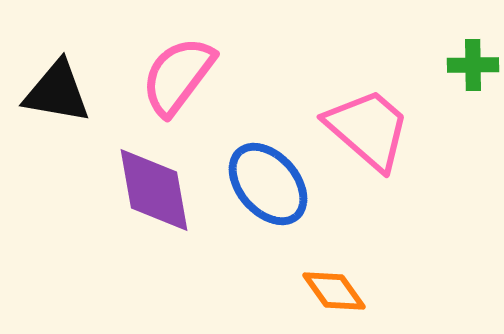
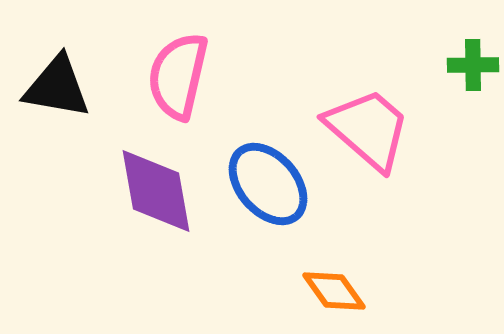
pink semicircle: rotated 24 degrees counterclockwise
black triangle: moved 5 px up
purple diamond: moved 2 px right, 1 px down
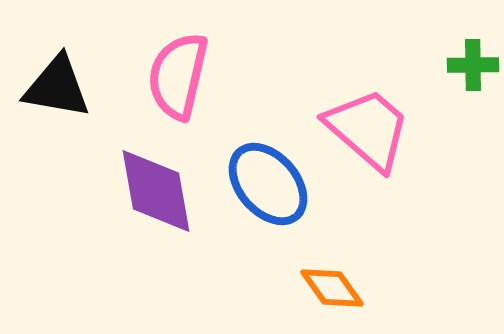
orange diamond: moved 2 px left, 3 px up
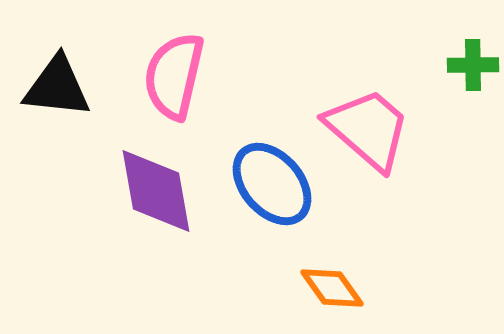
pink semicircle: moved 4 px left
black triangle: rotated 4 degrees counterclockwise
blue ellipse: moved 4 px right
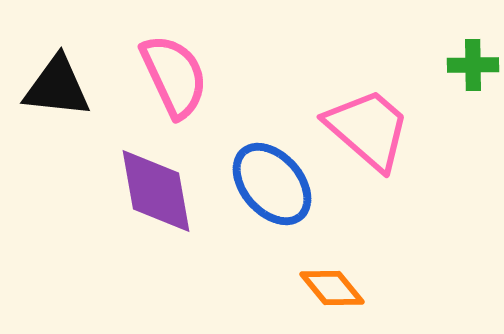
pink semicircle: rotated 142 degrees clockwise
orange diamond: rotated 4 degrees counterclockwise
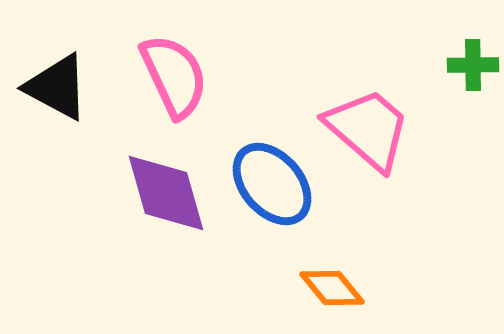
black triangle: rotated 22 degrees clockwise
purple diamond: moved 10 px right, 2 px down; rotated 6 degrees counterclockwise
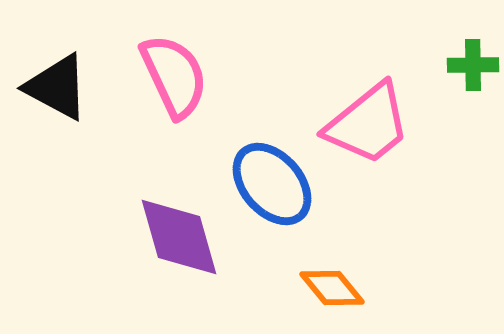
pink trapezoid: moved 5 px up; rotated 100 degrees clockwise
purple diamond: moved 13 px right, 44 px down
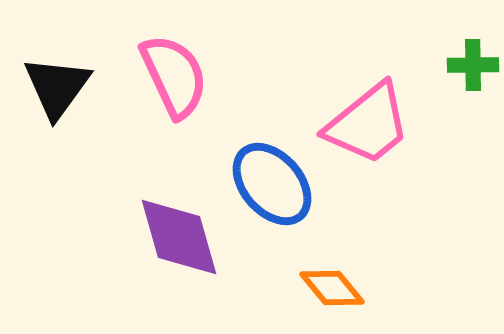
black triangle: rotated 38 degrees clockwise
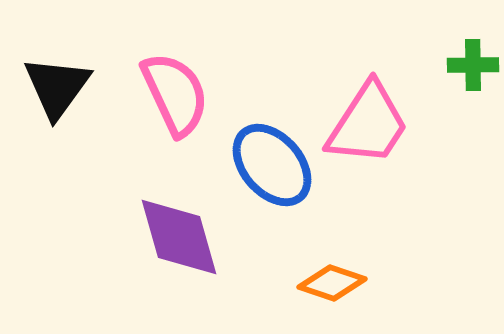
pink semicircle: moved 1 px right, 18 px down
pink trapezoid: rotated 18 degrees counterclockwise
blue ellipse: moved 19 px up
orange diamond: moved 5 px up; rotated 32 degrees counterclockwise
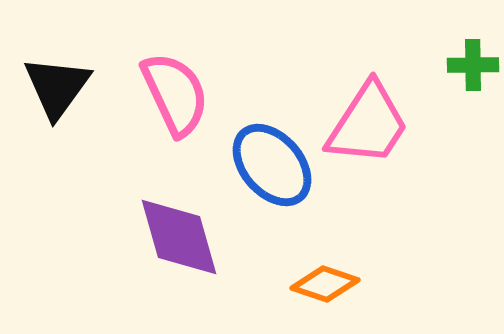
orange diamond: moved 7 px left, 1 px down
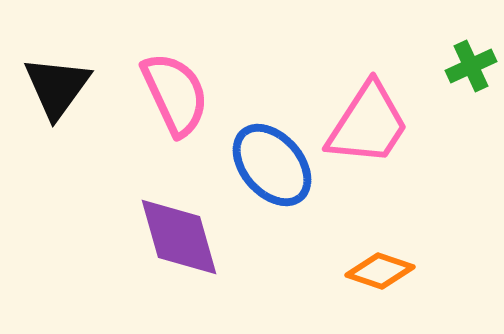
green cross: moved 2 px left, 1 px down; rotated 24 degrees counterclockwise
orange diamond: moved 55 px right, 13 px up
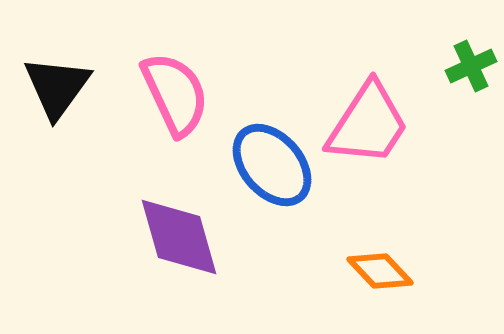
orange diamond: rotated 28 degrees clockwise
